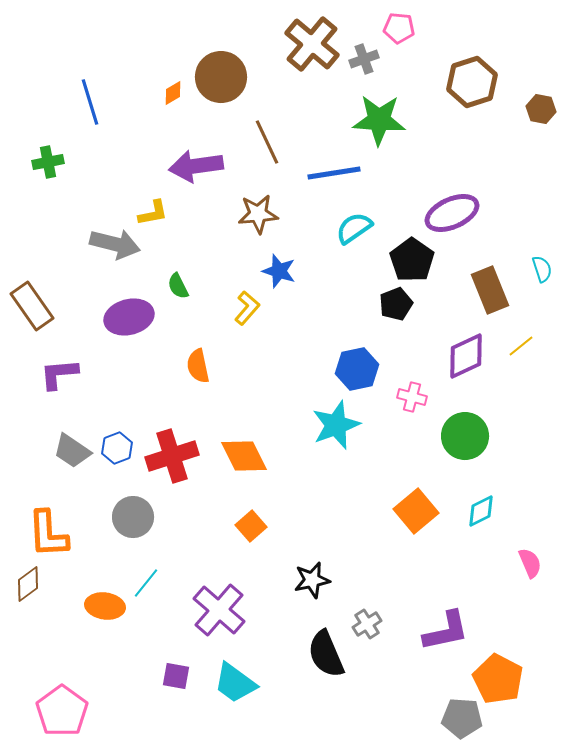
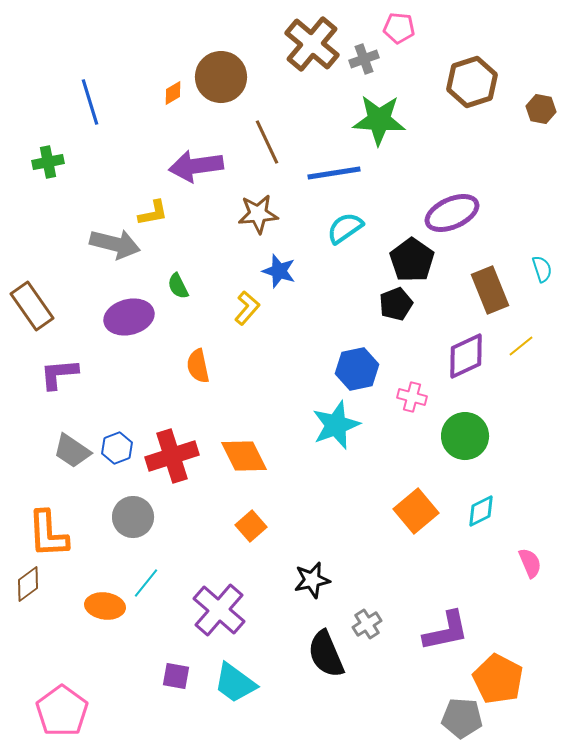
cyan semicircle at (354, 228): moved 9 px left
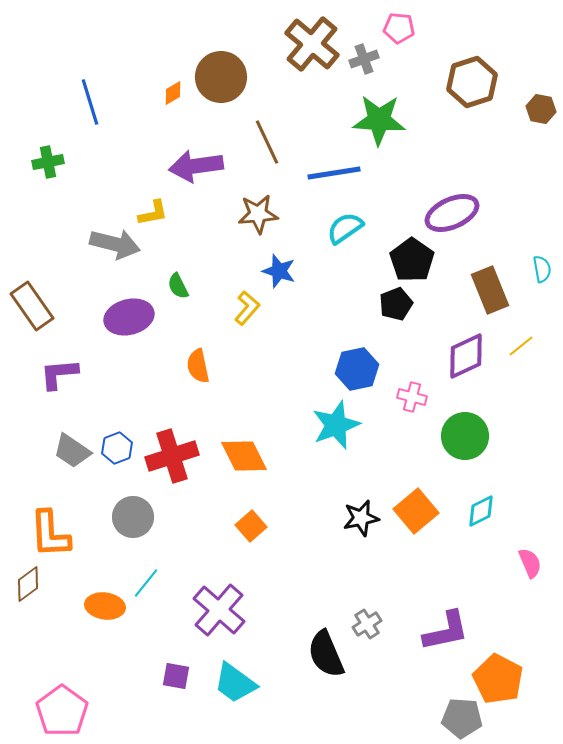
cyan semicircle at (542, 269): rotated 8 degrees clockwise
orange L-shape at (48, 534): moved 2 px right
black star at (312, 580): moved 49 px right, 62 px up
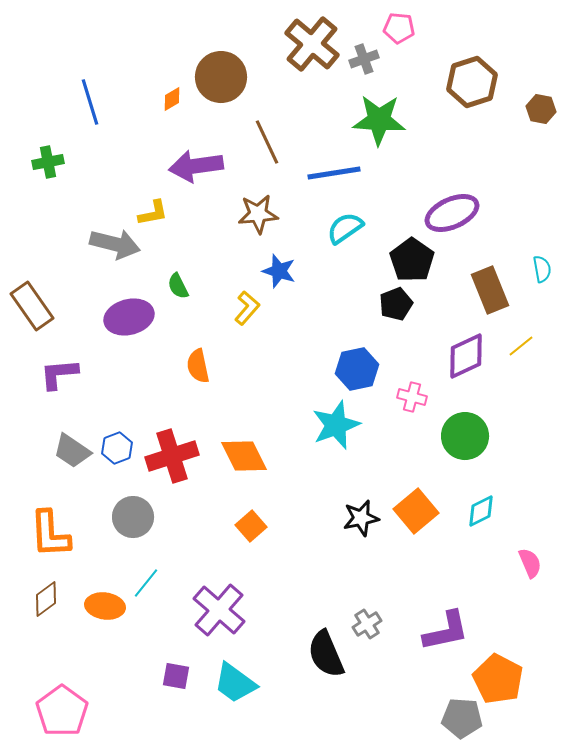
orange diamond at (173, 93): moved 1 px left, 6 px down
brown diamond at (28, 584): moved 18 px right, 15 px down
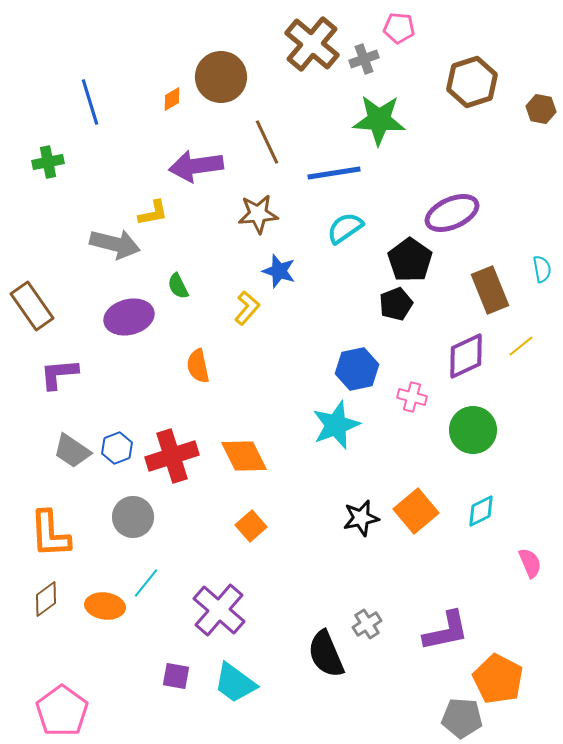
black pentagon at (412, 260): moved 2 px left
green circle at (465, 436): moved 8 px right, 6 px up
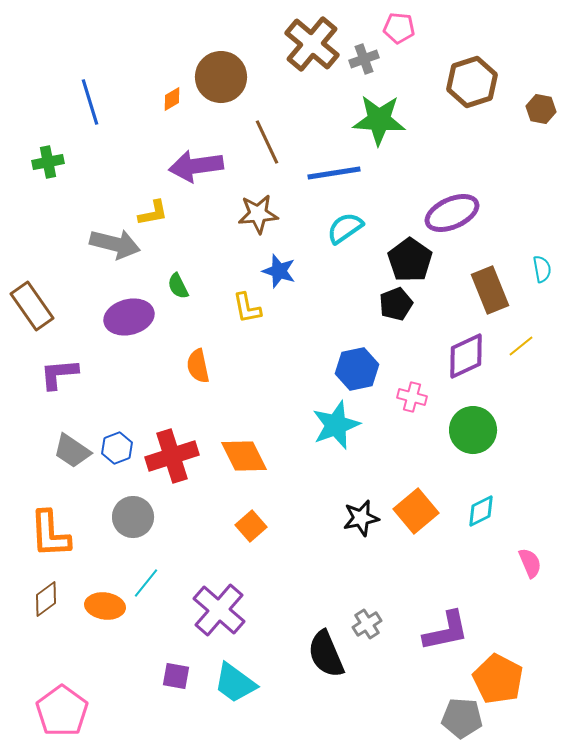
yellow L-shape at (247, 308): rotated 128 degrees clockwise
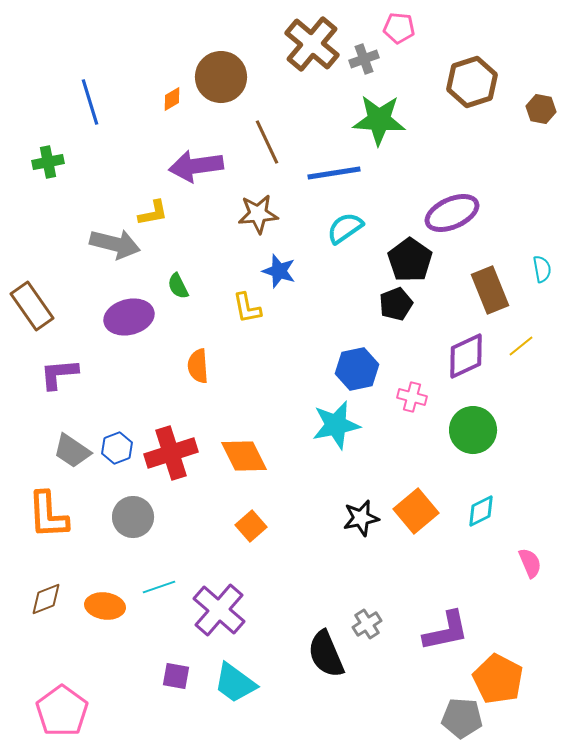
orange semicircle at (198, 366): rotated 8 degrees clockwise
cyan star at (336, 425): rotated 9 degrees clockwise
red cross at (172, 456): moved 1 px left, 3 px up
orange L-shape at (50, 534): moved 2 px left, 19 px up
cyan line at (146, 583): moved 13 px right, 4 px down; rotated 32 degrees clockwise
brown diamond at (46, 599): rotated 15 degrees clockwise
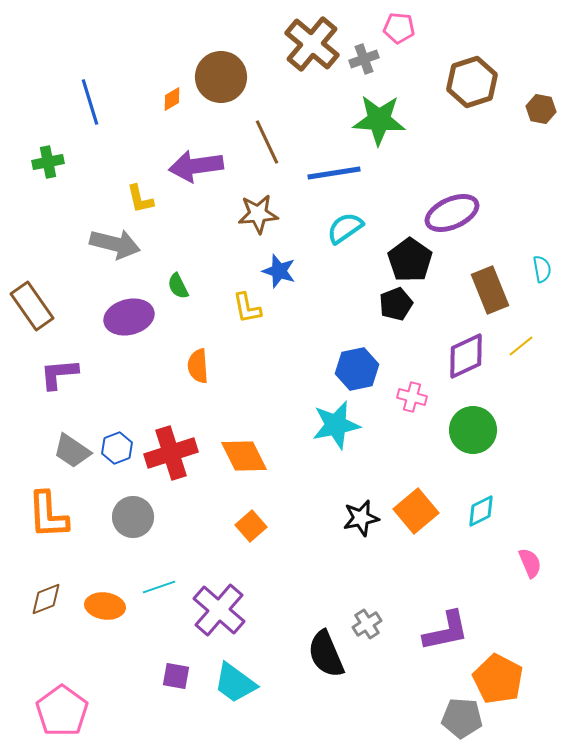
yellow L-shape at (153, 213): moved 13 px left, 14 px up; rotated 88 degrees clockwise
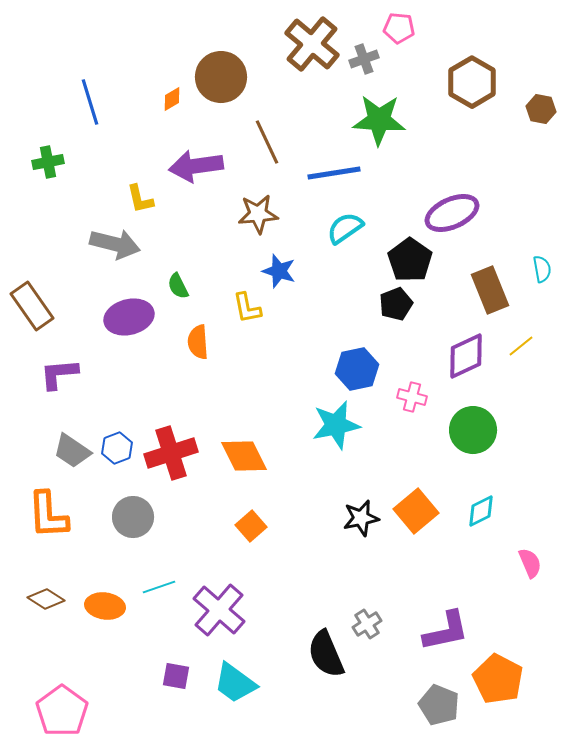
brown hexagon at (472, 82): rotated 12 degrees counterclockwise
orange semicircle at (198, 366): moved 24 px up
brown diamond at (46, 599): rotated 54 degrees clockwise
gray pentagon at (462, 718): moved 23 px left, 13 px up; rotated 18 degrees clockwise
